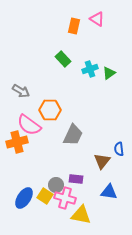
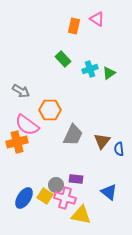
pink semicircle: moved 2 px left
brown triangle: moved 20 px up
blue triangle: rotated 30 degrees clockwise
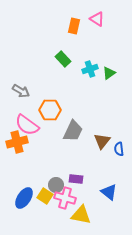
gray trapezoid: moved 4 px up
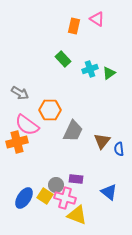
gray arrow: moved 1 px left, 2 px down
yellow triangle: moved 4 px left; rotated 10 degrees clockwise
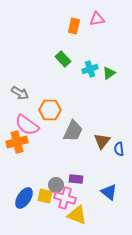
pink triangle: rotated 42 degrees counterclockwise
yellow square: rotated 21 degrees counterclockwise
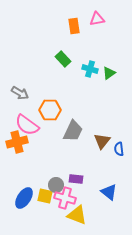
orange rectangle: rotated 21 degrees counterclockwise
cyan cross: rotated 35 degrees clockwise
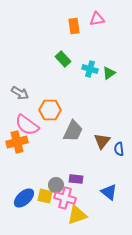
blue ellipse: rotated 15 degrees clockwise
yellow triangle: rotated 40 degrees counterclockwise
